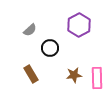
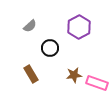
purple hexagon: moved 2 px down
gray semicircle: moved 4 px up
pink rectangle: moved 5 px down; rotated 70 degrees counterclockwise
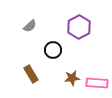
black circle: moved 3 px right, 2 px down
brown star: moved 2 px left, 3 px down
pink rectangle: rotated 15 degrees counterclockwise
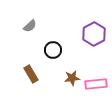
purple hexagon: moved 15 px right, 7 px down
pink rectangle: moved 1 px left, 1 px down; rotated 10 degrees counterclockwise
